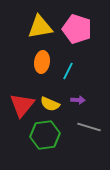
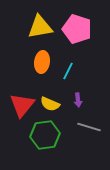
purple arrow: rotated 80 degrees clockwise
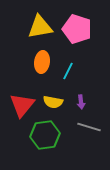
purple arrow: moved 3 px right, 2 px down
yellow semicircle: moved 3 px right, 2 px up; rotated 12 degrees counterclockwise
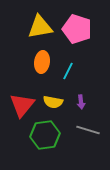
gray line: moved 1 px left, 3 px down
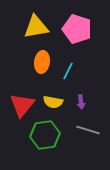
yellow triangle: moved 4 px left
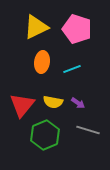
yellow triangle: rotated 16 degrees counterclockwise
cyan line: moved 4 px right, 2 px up; rotated 42 degrees clockwise
purple arrow: moved 3 px left, 1 px down; rotated 48 degrees counterclockwise
green hexagon: rotated 16 degrees counterclockwise
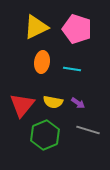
cyan line: rotated 30 degrees clockwise
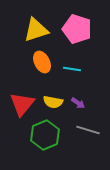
yellow triangle: moved 3 px down; rotated 8 degrees clockwise
orange ellipse: rotated 35 degrees counterclockwise
red triangle: moved 1 px up
